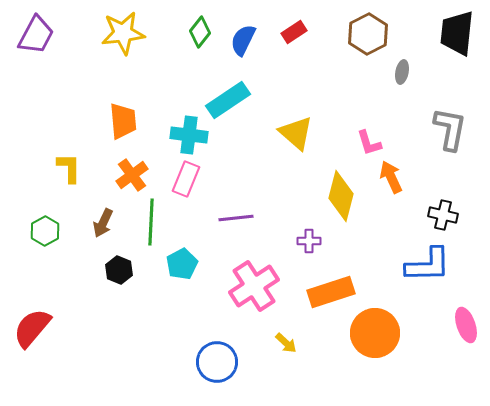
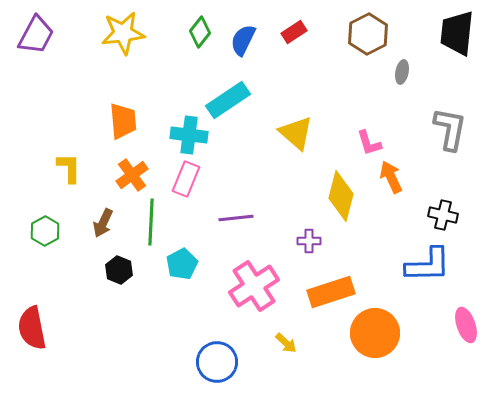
red semicircle: rotated 51 degrees counterclockwise
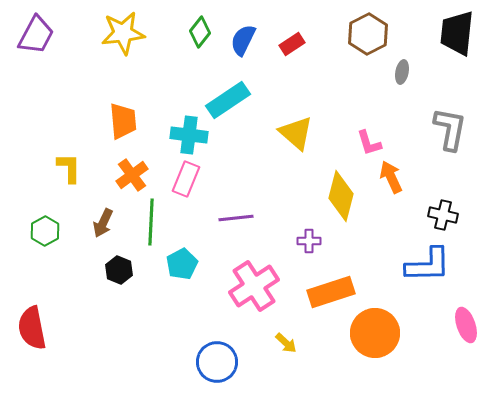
red rectangle: moved 2 px left, 12 px down
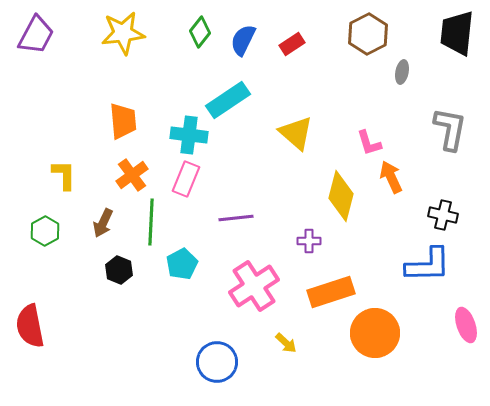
yellow L-shape: moved 5 px left, 7 px down
red semicircle: moved 2 px left, 2 px up
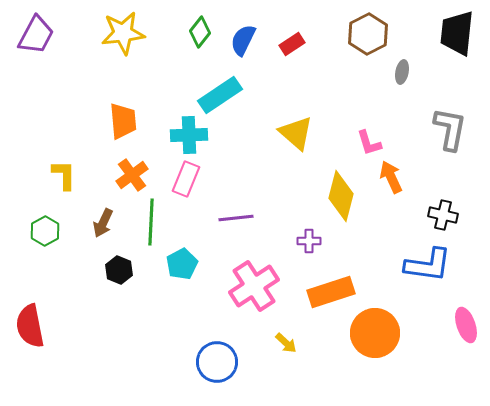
cyan rectangle: moved 8 px left, 5 px up
cyan cross: rotated 9 degrees counterclockwise
blue L-shape: rotated 9 degrees clockwise
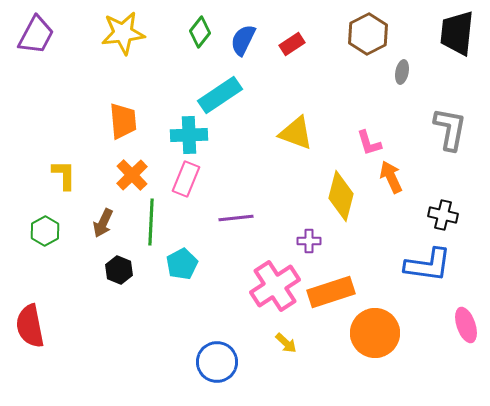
yellow triangle: rotated 21 degrees counterclockwise
orange cross: rotated 8 degrees counterclockwise
pink cross: moved 21 px right
